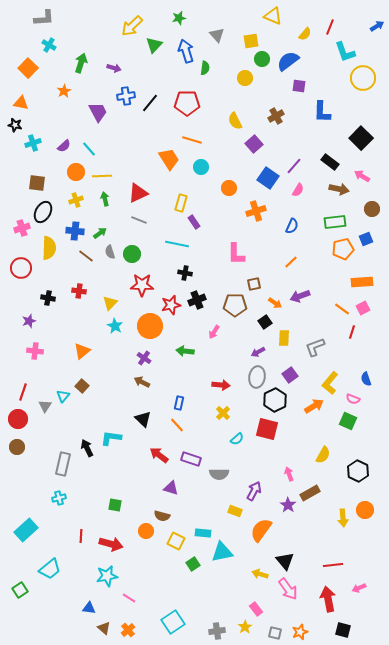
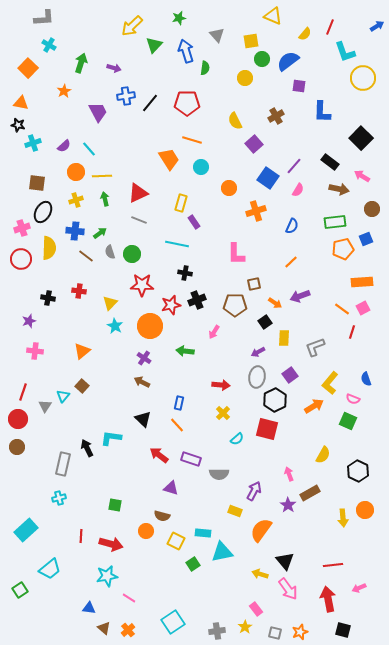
black star at (15, 125): moved 3 px right
red circle at (21, 268): moved 9 px up
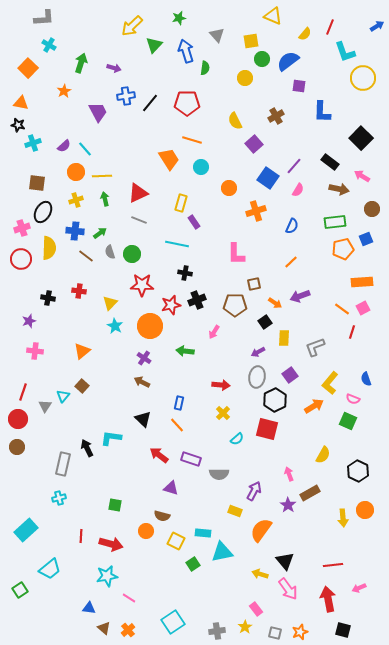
cyan line at (89, 149): moved 4 px left
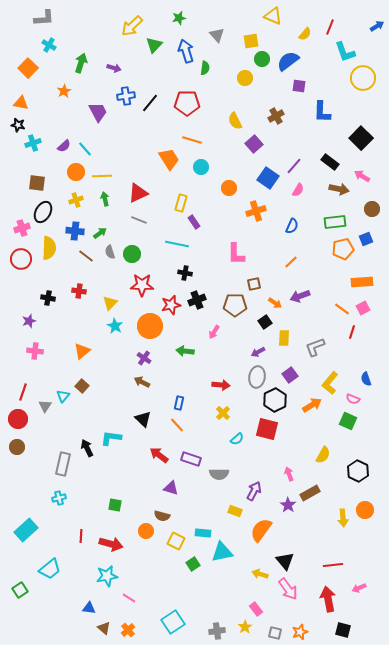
orange arrow at (314, 406): moved 2 px left, 1 px up
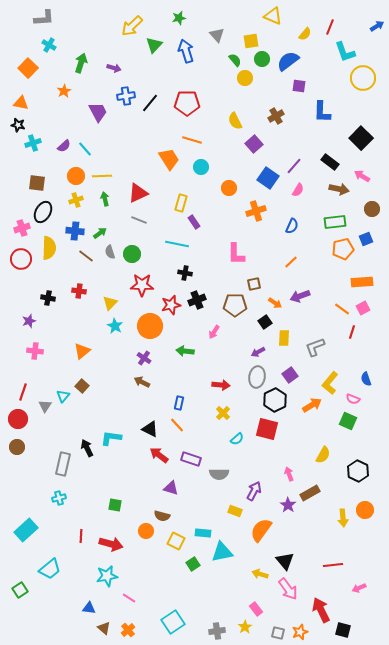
green semicircle at (205, 68): moved 30 px right, 8 px up; rotated 48 degrees counterclockwise
orange circle at (76, 172): moved 4 px down
black triangle at (143, 419): moved 7 px right, 10 px down; rotated 18 degrees counterclockwise
red arrow at (328, 599): moved 7 px left, 11 px down; rotated 15 degrees counterclockwise
gray square at (275, 633): moved 3 px right
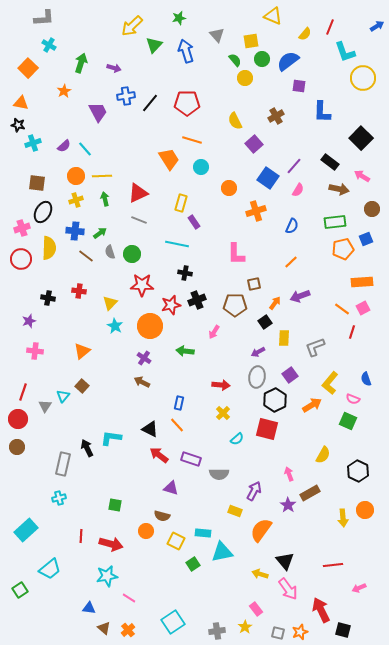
orange arrow at (275, 303): rotated 88 degrees counterclockwise
